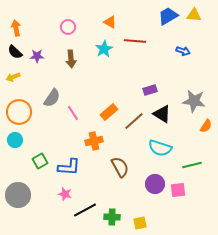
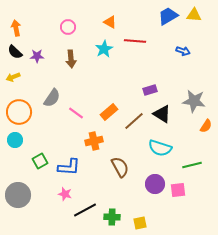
pink line: moved 3 px right; rotated 21 degrees counterclockwise
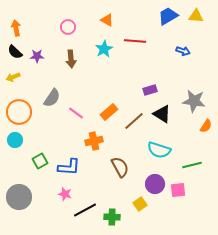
yellow triangle: moved 2 px right, 1 px down
orange triangle: moved 3 px left, 2 px up
cyan semicircle: moved 1 px left, 2 px down
gray circle: moved 1 px right, 2 px down
yellow square: moved 19 px up; rotated 24 degrees counterclockwise
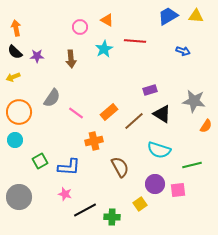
pink circle: moved 12 px right
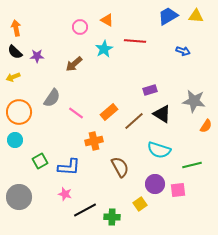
brown arrow: moved 3 px right, 5 px down; rotated 54 degrees clockwise
